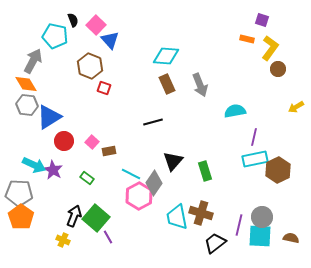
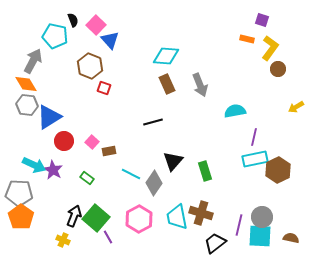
pink hexagon at (139, 196): moved 23 px down
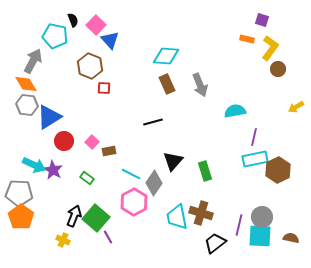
red square at (104, 88): rotated 16 degrees counterclockwise
pink hexagon at (139, 219): moved 5 px left, 17 px up
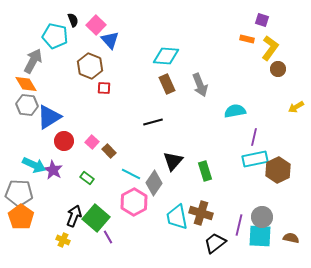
brown rectangle at (109, 151): rotated 56 degrees clockwise
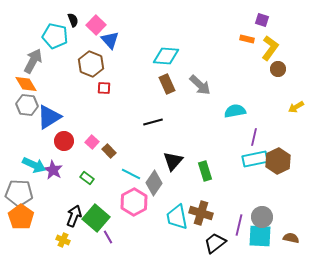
brown hexagon at (90, 66): moved 1 px right, 2 px up
gray arrow at (200, 85): rotated 25 degrees counterclockwise
brown hexagon at (278, 170): moved 9 px up
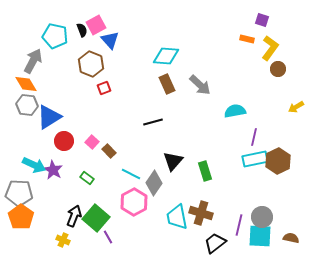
black semicircle at (73, 20): moved 9 px right, 10 px down
pink square at (96, 25): rotated 18 degrees clockwise
red square at (104, 88): rotated 24 degrees counterclockwise
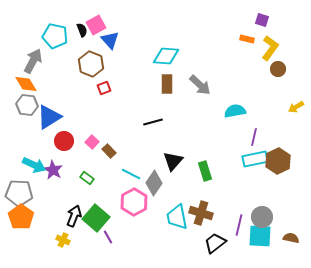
brown rectangle at (167, 84): rotated 24 degrees clockwise
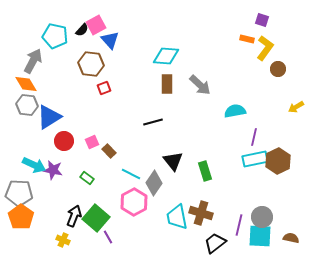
black semicircle at (82, 30): rotated 64 degrees clockwise
yellow L-shape at (270, 48): moved 5 px left
brown hexagon at (91, 64): rotated 15 degrees counterclockwise
pink square at (92, 142): rotated 24 degrees clockwise
black triangle at (173, 161): rotated 20 degrees counterclockwise
purple star at (53, 170): rotated 18 degrees counterclockwise
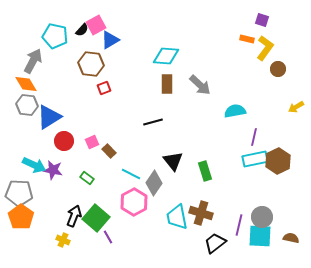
blue triangle at (110, 40): rotated 42 degrees clockwise
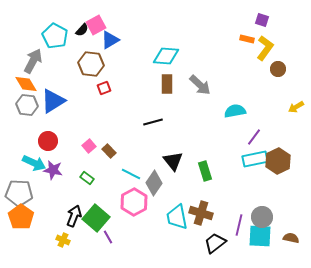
cyan pentagon at (55, 36): rotated 15 degrees clockwise
blue triangle at (49, 117): moved 4 px right, 16 px up
purple line at (254, 137): rotated 24 degrees clockwise
red circle at (64, 141): moved 16 px left
pink square at (92, 142): moved 3 px left, 4 px down; rotated 16 degrees counterclockwise
cyan arrow at (34, 165): moved 2 px up
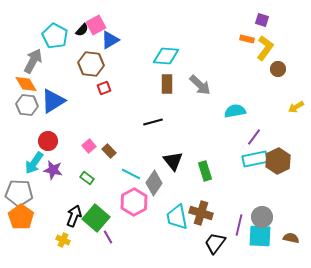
cyan arrow at (34, 163): rotated 100 degrees clockwise
black trapezoid at (215, 243): rotated 15 degrees counterclockwise
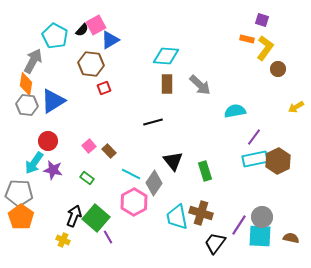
orange diamond at (26, 84): rotated 40 degrees clockwise
purple line at (239, 225): rotated 20 degrees clockwise
